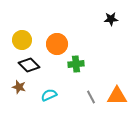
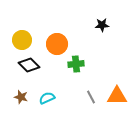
black star: moved 9 px left, 6 px down
brown star: moved 2 px right, 10 px down
cyan semicircle: moved 2 px left, 3 px down
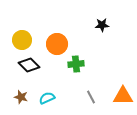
orange triangle: moved 6 px right
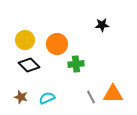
yellow circle: moved 3 px right
orange triangle: moved 10 px left, 2 px up
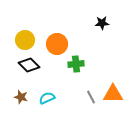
black star: moved 2 px up
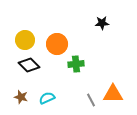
gray line: moved 3 px down
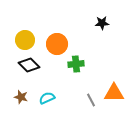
orange triangle: moved 1 px right, 1 px up
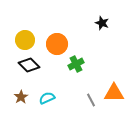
black star: rotated 24 degrees clockwise
green cross: rotated 21 degrees counterclockwise
brown star: rotated 24 degrees clockwise
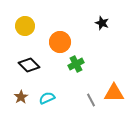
yellow circle: moved 14 px up
orange circle: moved 3 px right, 2 px up
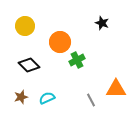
green cross: moved 1 px right, 4 px up
orange triangle: moved 2 px right, 4 px up
brown star: rotated 16 degrees clockwise
